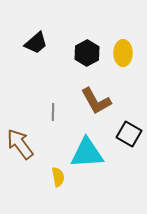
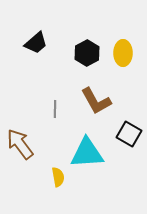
gray line: moved 2 px right, 3 px up
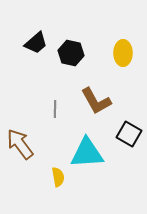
black hexagon: moved 16 px left; rotated 20 degrees counterclockwise
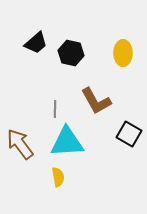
cyan triangle: moved 20 px left, 11 px up
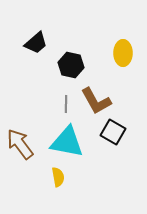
black hexagon: moved 12 px down
gray line: moved 11 px right, 5 px up
black square: moved 16 px left, 2 px up
cyan triangle: rotated 15 degrees clockwise
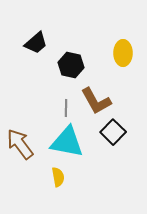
gray line: moved 4 px down
black square: rotated 15 degrees clockwise
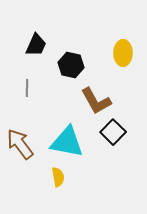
black trapezoid: moved 2 px down; rotated 25 degrees counterclockwise
gray line: moved 39 px left, 20 px up
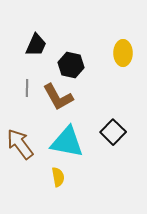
brown L-shape: moved 38 px left, 4 px up
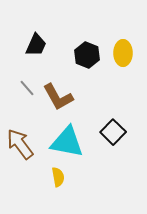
black hexagon: moved 16 px right, 10 px up; rotated 10 degrees clockwise
gray line: rotated 42 degrees counterclockwise
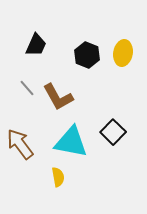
yellow ellipse: rotated 10 degrees clockwise
cyan triangle: moved 4 px right
